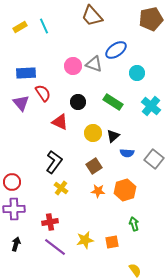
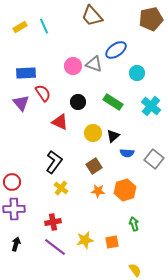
red cross: moved 3 px right
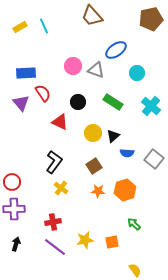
gray triangle: moved 2 px right, 6 px down
green arrow: rotated 32 degrees counterclockwise
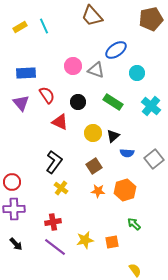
red semicircle: moved 4 px right, 2 px down
gray square: rotated 12 degrees clockwise
black arrow: rotated 120 degrees clockwise
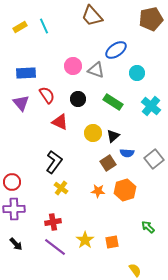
black circle: moved 3 px up
brown square: moved 14 px right, 3 px up
green arrow: moved 14 px right, 3 px down
yellow star: rotated 24 degrees counterclockwise
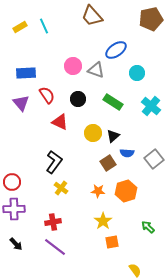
orange hexagon: moved 1 px right, 1 px down
yellow star: moved 18 px right, 19 px up
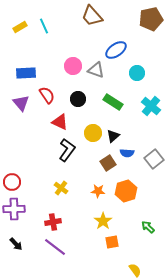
black L-shape: moved 13 px right, 12 px up
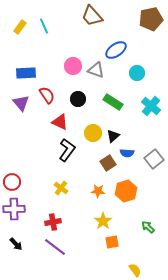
yellow rectangle: rotated 24 degrees counterclockwise
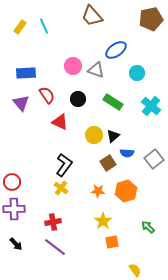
yellow circle: moved 1 px right, 2 px down
black L-shape: moved 3 px left, 15 px down
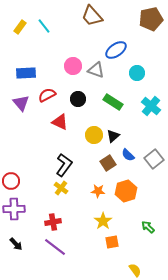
cyan line: rotated 14 degrees counterclockwise
red semicircle: rotated 84 degrees counterclockwise
blue semicircle: moved 1 px right, 2 px down; rotated 40 degrees clockwise
red circle: moved 1 px left, 1 px up
